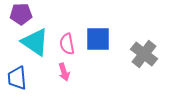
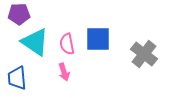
purple pentagon: moved 2 px left
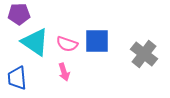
blue square: moved 1 px left, 2 px down
pink semicircle: rotated 60 degrees counterclockwise
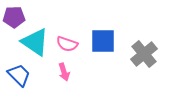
purple pentagon: moved 5 px left, 3 px down
blue square: moved 6 px right
gray cross: rotated 12 degrees clockwise
blue trapezoid: moved 2 px right, 3 px up; rotated 140 degrees clockwise
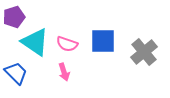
purple pentagon: rotated 15 degrees counterclockwise
gray cross: moved 2 px up
blue trapezoid: moved 3 px left, 2 px up
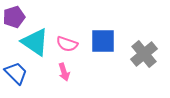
gray cross: moved 2 px down
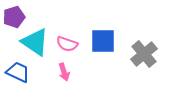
blue trapezoid: moved 2 px right, 1 px up; rotated 20 degrees counterclockwise
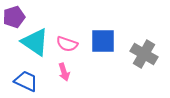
gray cross: rotated 20 degrees counterclockwise
blue trapezoid: moved 8 px right, 9 px down
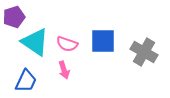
gray cross: moved 2 px up
pink arrow: moved 2 px up
blue trapezoid: rotated 90 degrees clockwise
